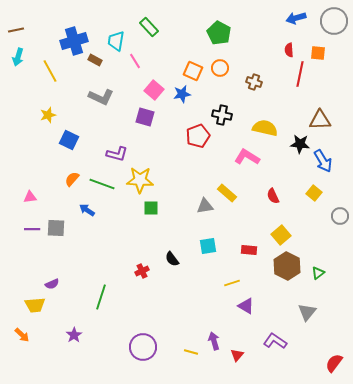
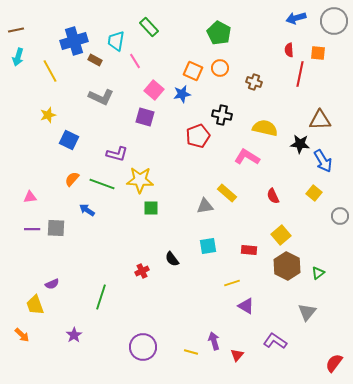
yellow trapezoid at (35, 305): rotated 75 degrees clockwise
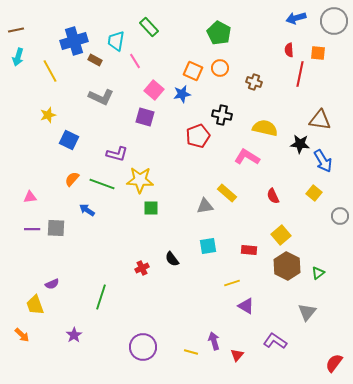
brown triangle at (320, 120): rotated 10 degrees clockwise
red cross at (142, 271): moved 3 px up
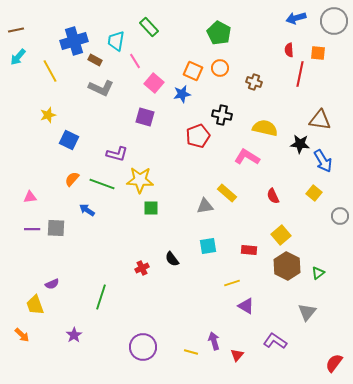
cyan arrow at (18, 57): rotated 24 degrees clockwise
pink square at (154, 90): moved 7 px up
gray L-shape at (101, 97): moved 9 px up
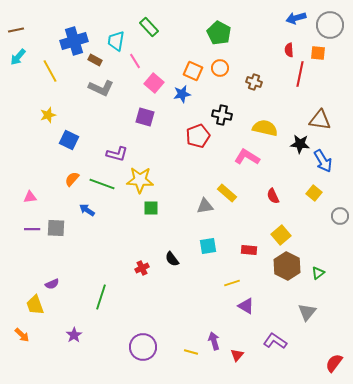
gray circle at (334, 21): moved 4 px left, 4 px down
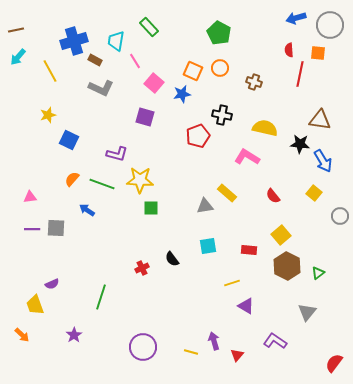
red semicircle at (273, 196): rotated 14 degrees counterclockwise
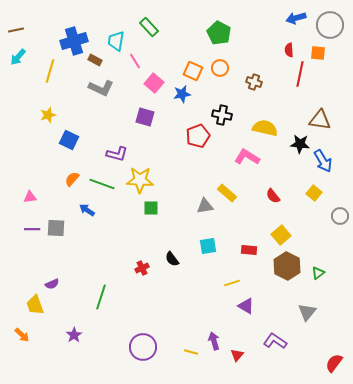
yellow line at (50, 71): rotated 45 degrees clockwise
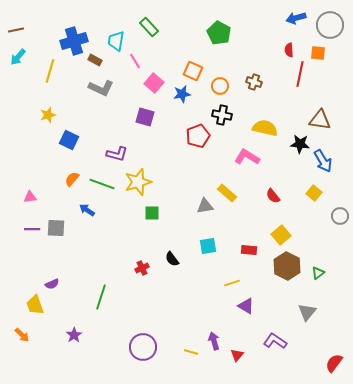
orange circle at (220, 68): moved 18 px down
yellow star at (140, 180): moved 2 px left, 2 px down; rotated 20 degrees counterclockwise
green square at (151, 208): moved 1 px right, 5 px down
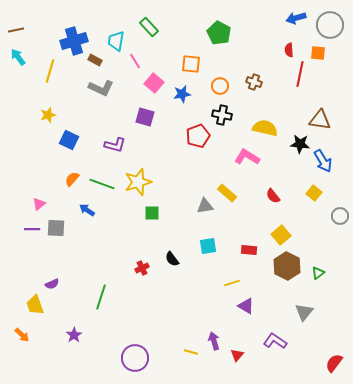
cyan arrow at (18, 57): rotated 102 degrees clockwise
orange square at (193, 71): moved 2 px left, 7 px up; rotated 18 degrees counterclockwise
purple L-shape at (117, 154): moved 2 px left, 9 px up
pink triangle at (30, 197): moved 9 px right, 7 px down; rotated 32 degrees counterclockwise
gray triangle at (307, 312): moved 3 px left
purple circle at (143, 347): moved 8 px left, 11 px down
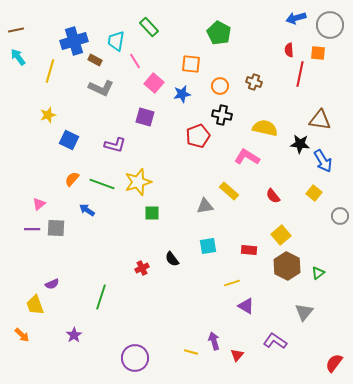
yellow rectangle at (227, 193): moved 2 px right, 2 px up
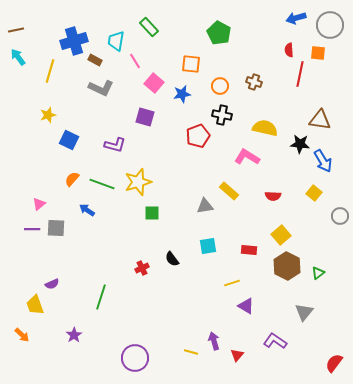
red semicircle at (273, 196): rotated 49 degrees counterclockwise
